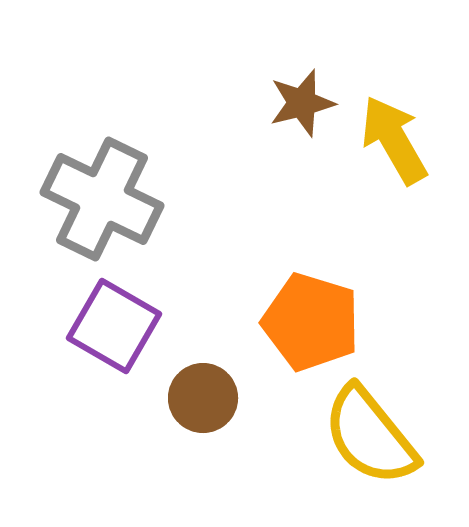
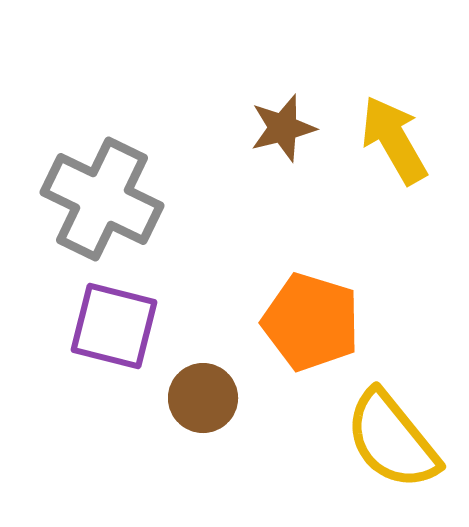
brown star: moved 19 px left, 25 px down
purple square: rotated 16 degrees counterclockwise
yellow semicircle: moved 22 px right, 4 px down
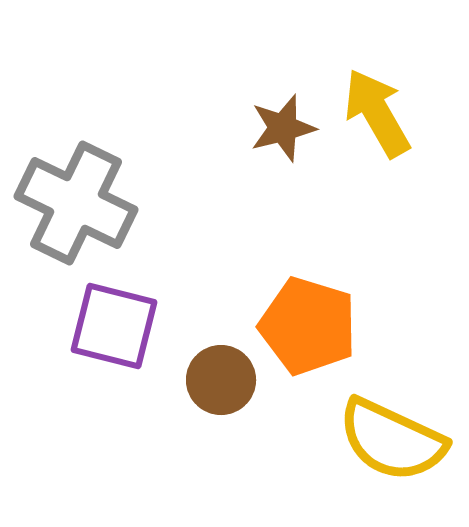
yellow arrow: moved 17 px left, 27 px up
gray cross: moved 26 px left, 4 px down
orange pentagon: moved 3 px left, 4 px down
brown circle: moved 18 px right, 18 px up
yellow semicircle: rotated 26 degrees counterclockwise
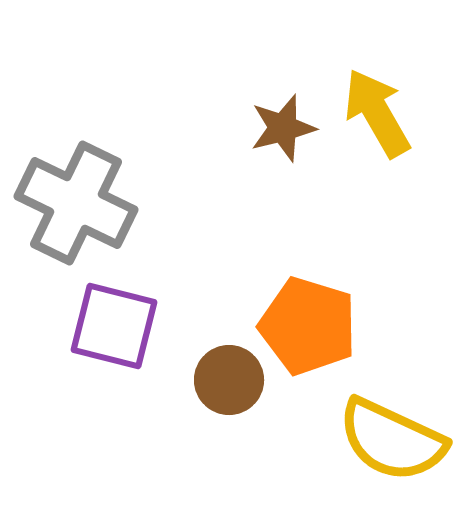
brown circle: moved 8 px right
